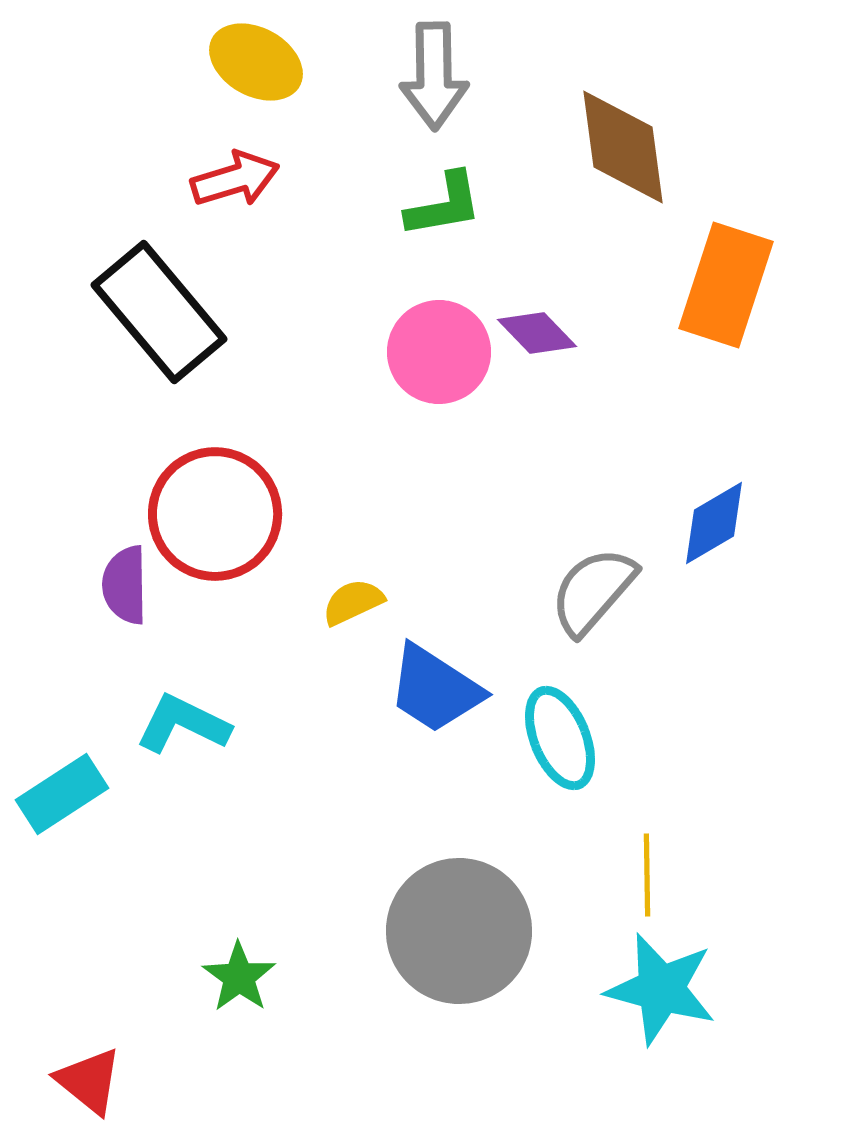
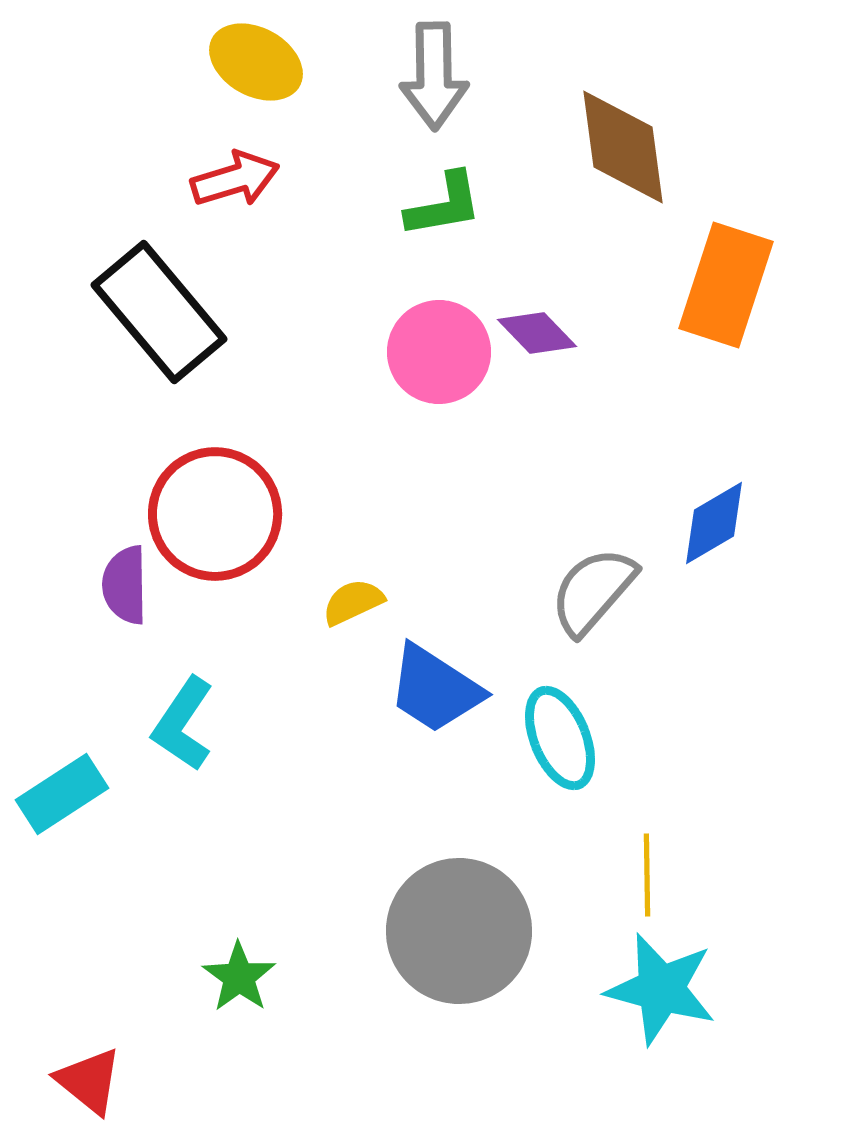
cyan L-shape: rotated 82 degrees counterclockwise
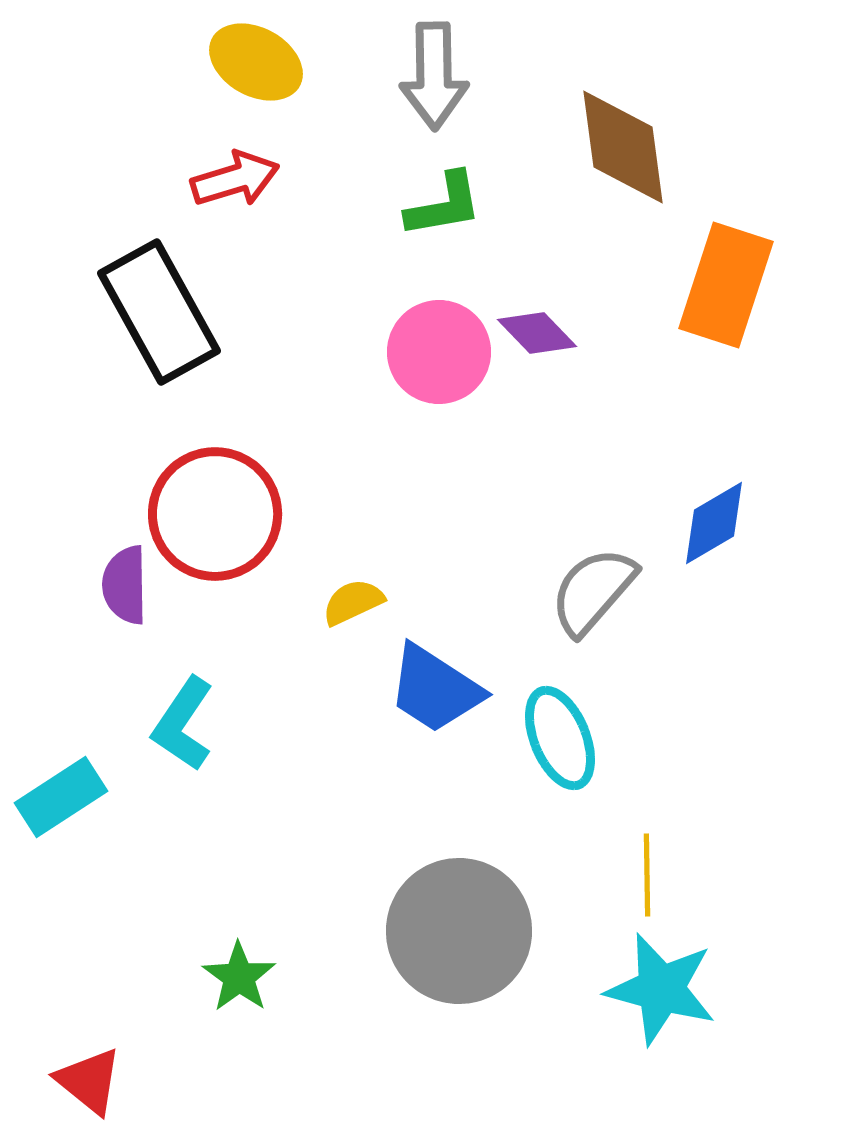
black rectangle: rotated 11 degrees clockwise
cyan rectangle: moved 1 px left, 3 px down
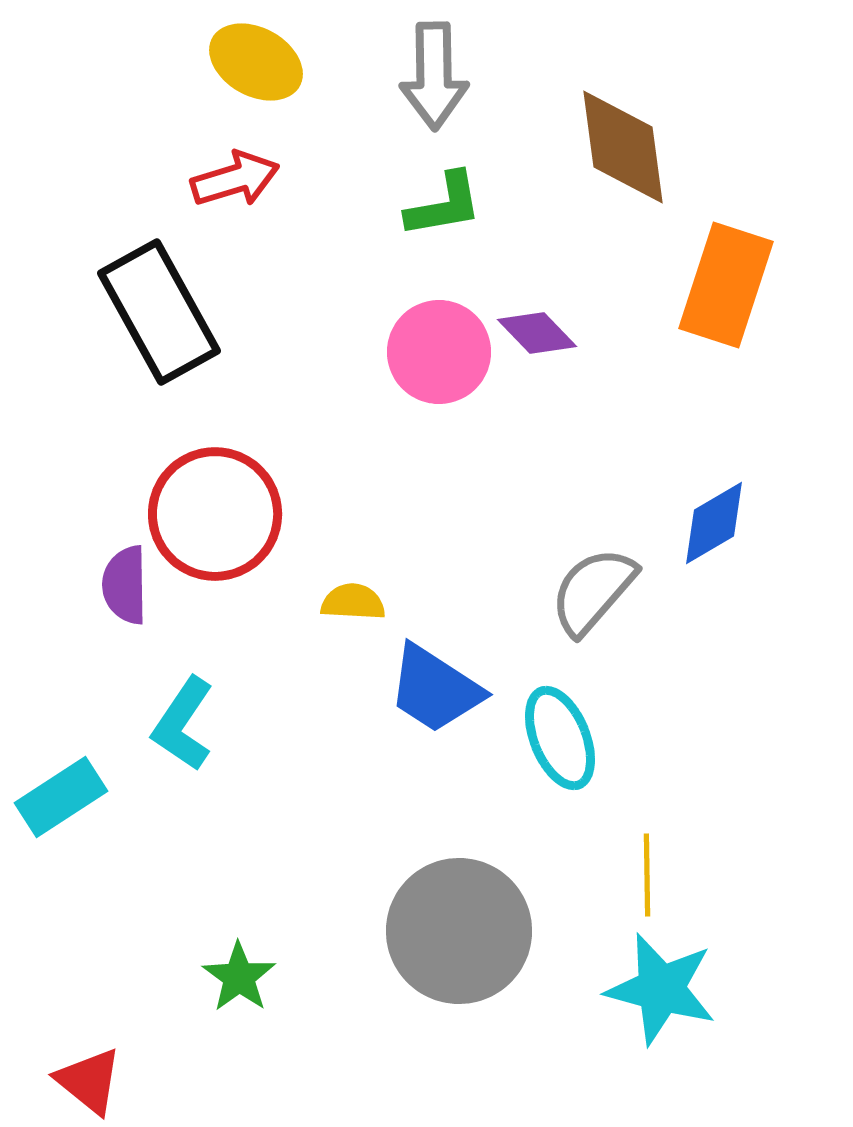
yellow semicircle: rotated 28 degrees clockwise
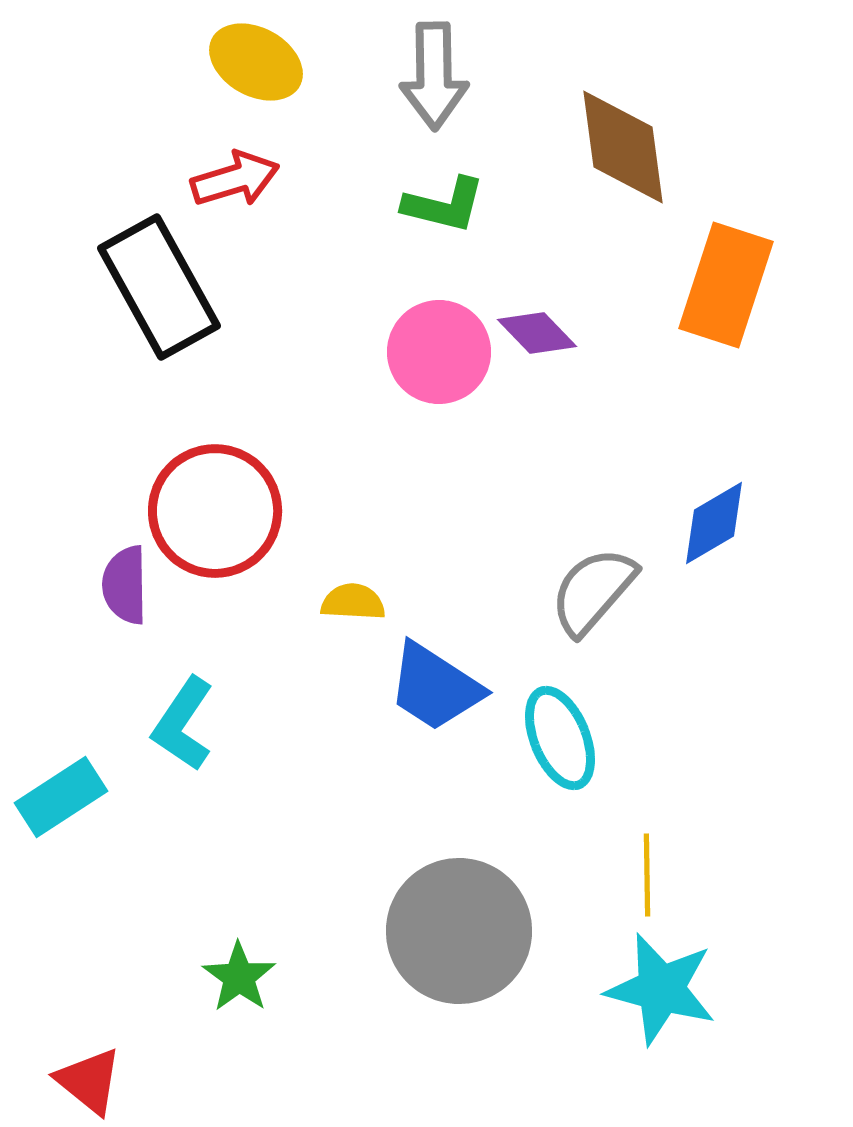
green L-shape: rotated 24 degrees clockwise
black rectangle: moved 25 px up
red circle: moved 3 px up
blue trapezoid: moved 2 px up
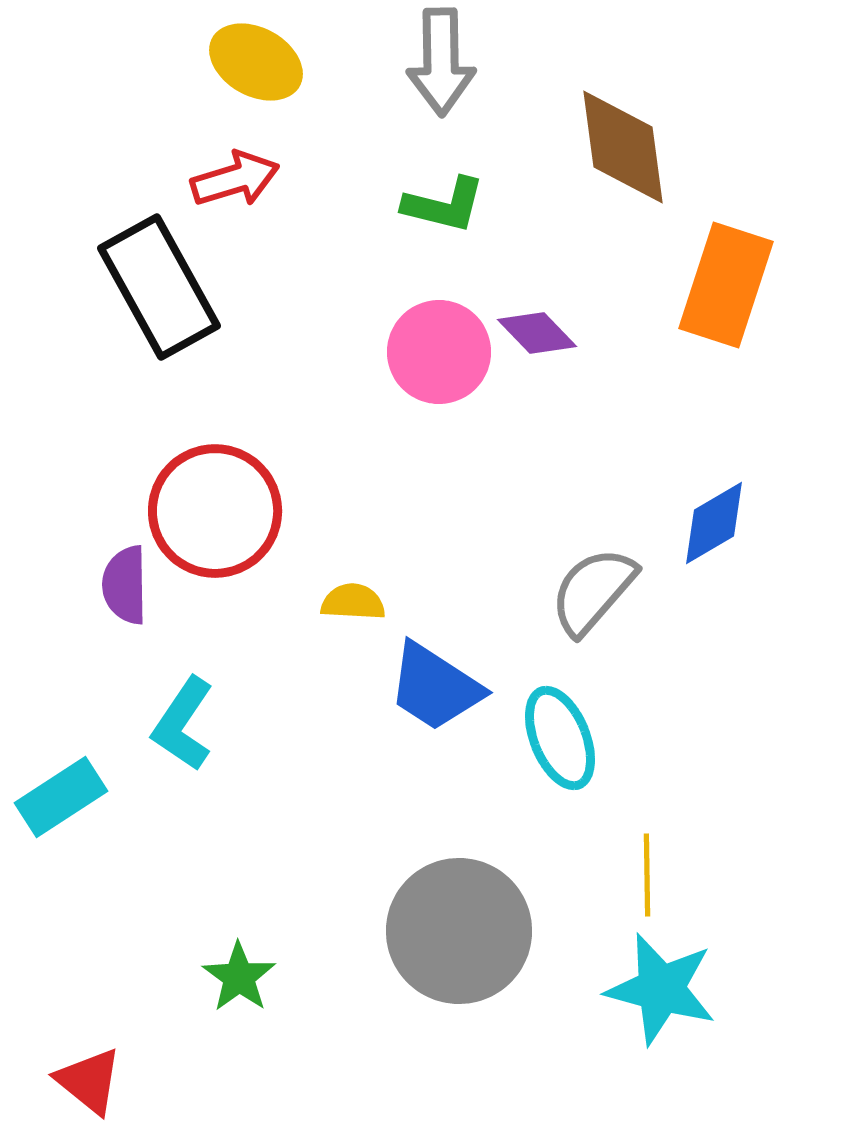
gray arrow: moved 7 px right, 14 px up
